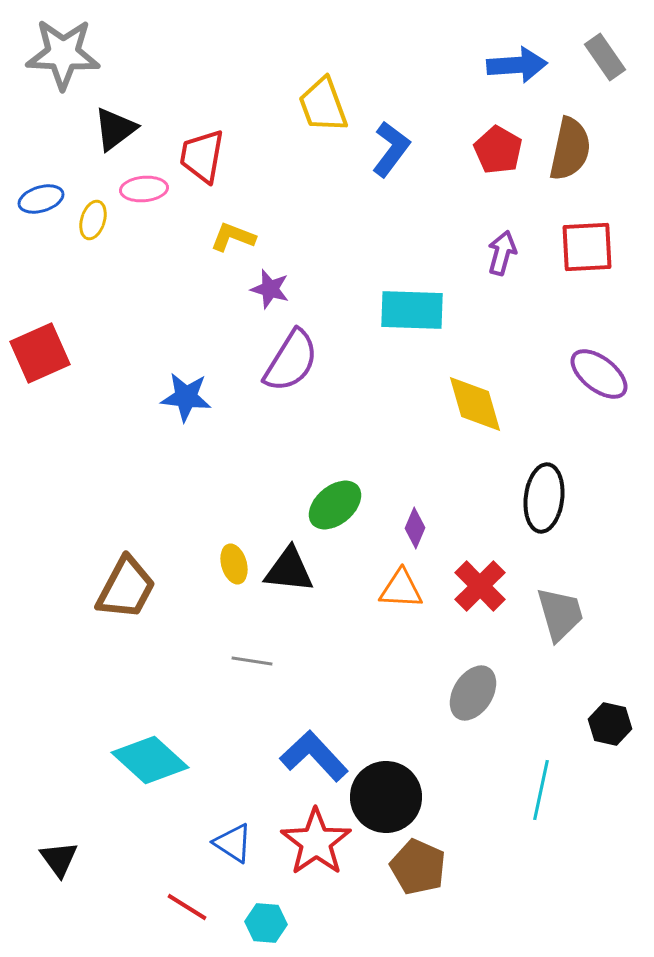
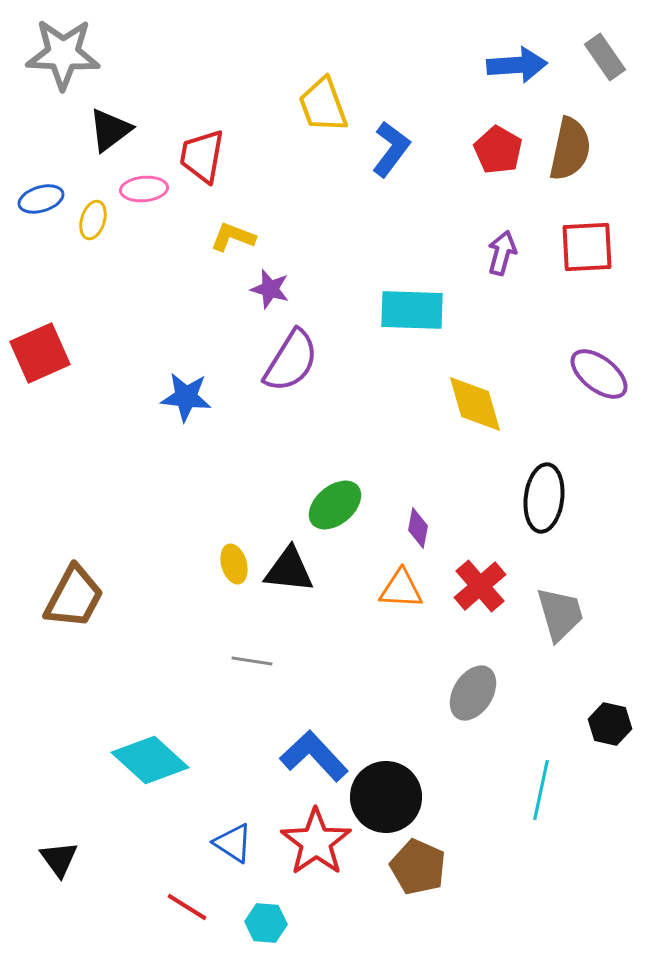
black triangle at (115, 129): moved 5 px left, 1 px down
purple diamond at (415, 528): moved 3 px right; rotated 12 degrees counterclockwise
red cross at (480, 586): rotated 4 degrees clockwise
brown trapezoid at (126, 588): moved 52 px left, 9 px down
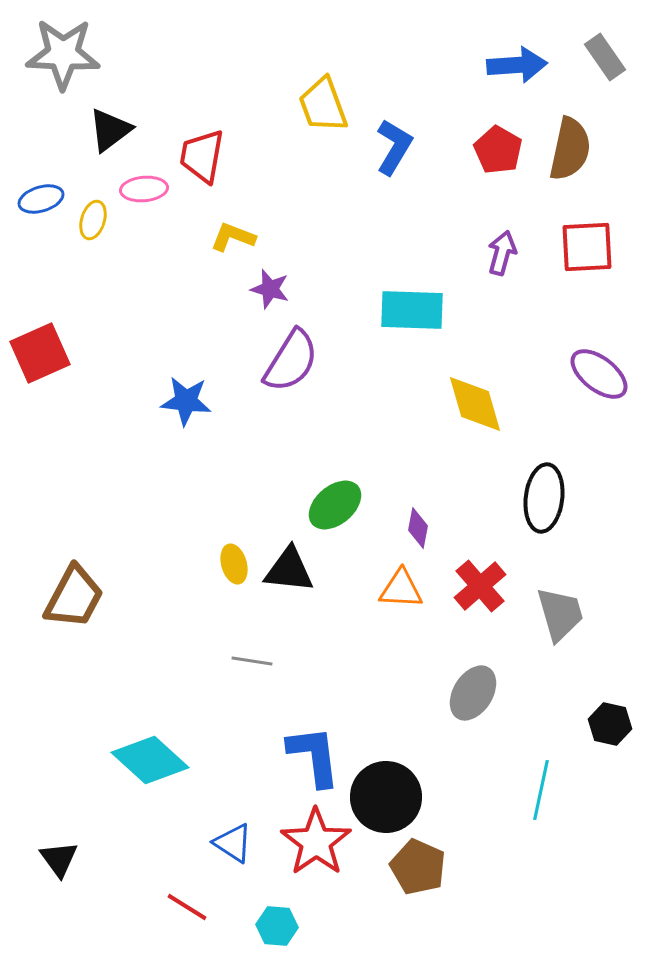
blue L-shape at (391, 149): moved 3 px right, 2 px up; rotated 6 degrees counterclockwise
blue star at (186, 397): moved 4 px down
blue L-shape at (314, 756): rotated 36 degrees clockwise
cyan hexagon at (266, 923): moved 11 px right, 3 px down
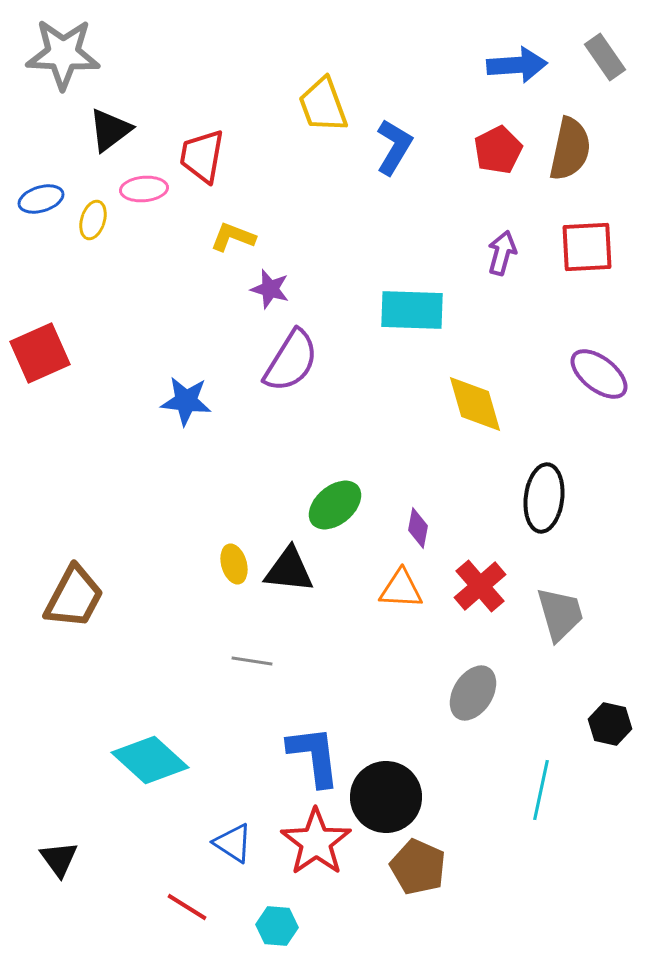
red pentagon at (498, 150): rotated 15 degrees clockwise
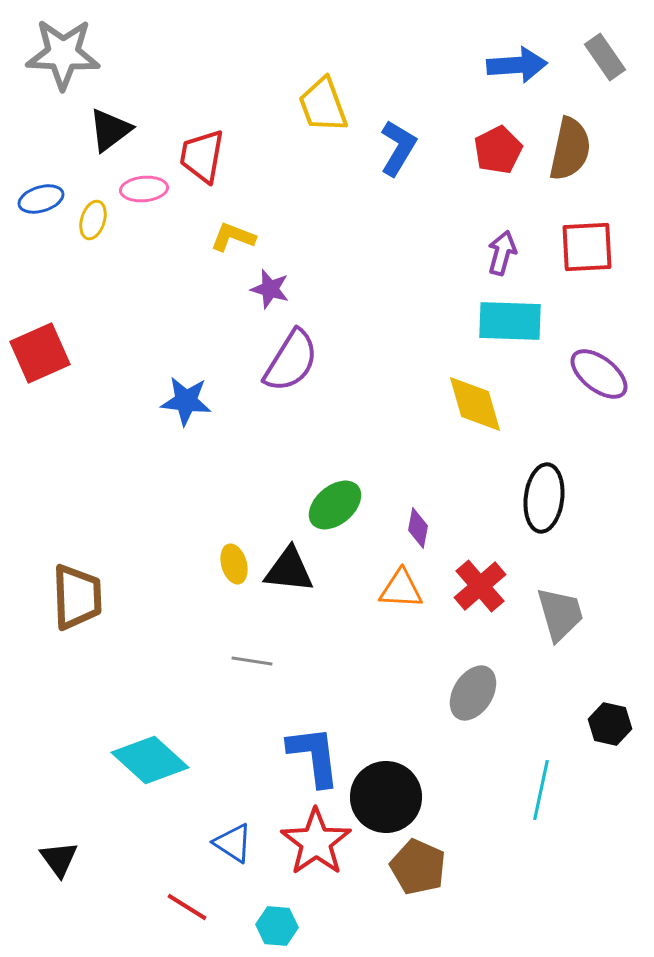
blue L-shape at (394, 147): moved 4 px right, 1 px down
cyan rectangle at (412, 310): moved 98 px right, 11 px down
brown trapezoid at (74, 597): moved 3 px right; rotated 30 degrees counterclockwise
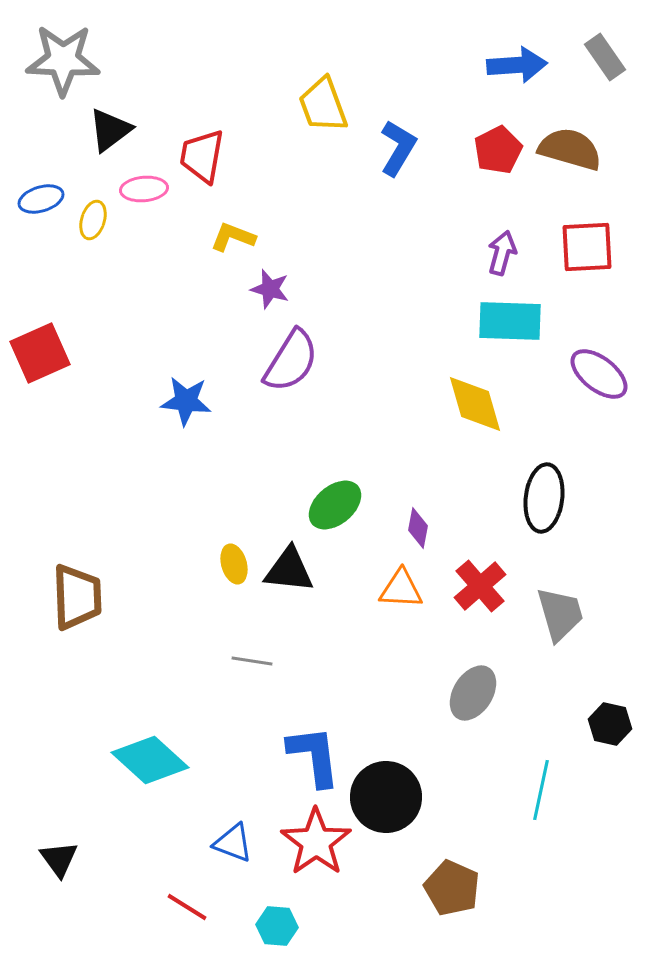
gray star at (63, 54): moved 6 px down
brown semicircle at (570, 149): rotated 86 degrees counterclockwise
blue triangle at (233, 843): rotated 12 degrees counterclockwise
brown pentagon at (418, 867): moved 34 px right, 21 px down
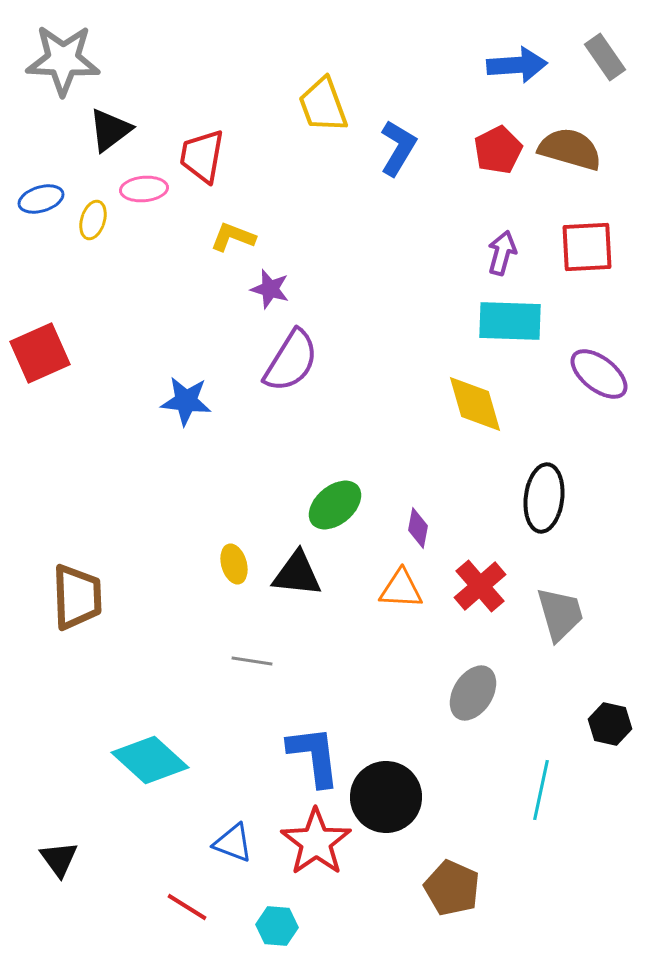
black triangle at (289, 570): moved 8 px right, 4 px down
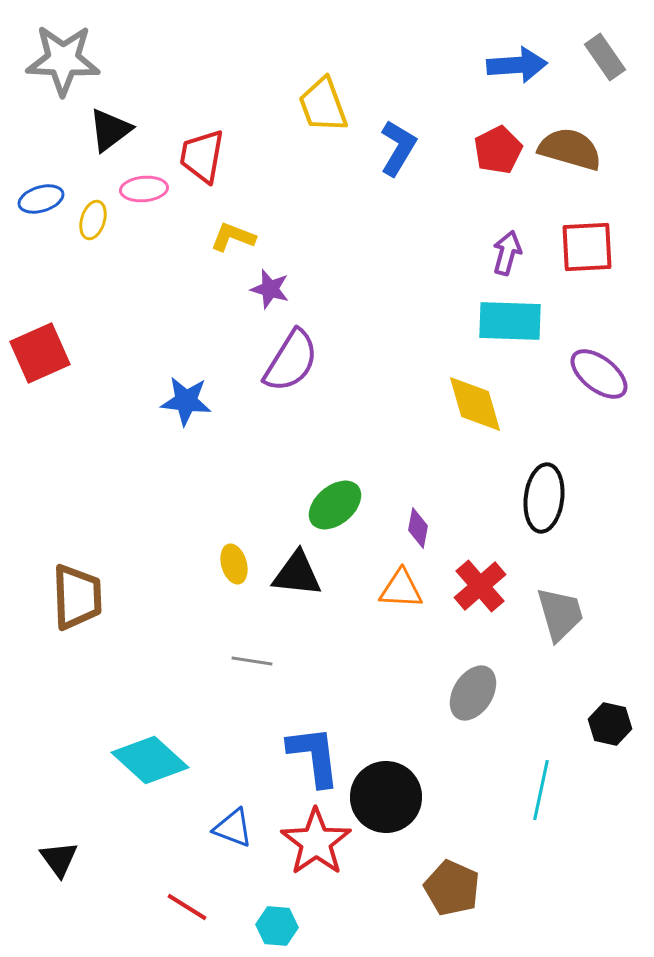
purple arrow at (502, 253): moved 5 px right
blue triangle at (233, 843): moved 15 px up
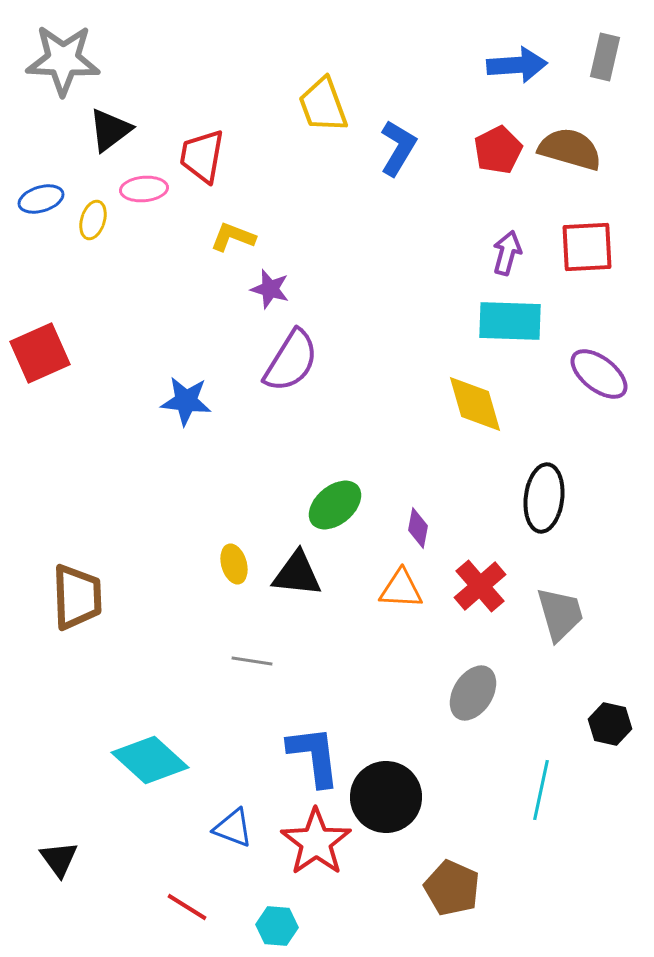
gray rectangle at (605, 57): rotated 48 degrees clockwise
